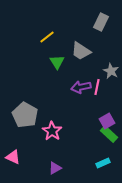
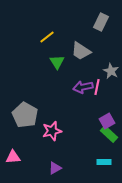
purple arrow: moved 2 px right
pink star: rotated 24 degrees clockwise
pink triangle: rotated 28 degrees counterclockwise
cyan rectangle: moved 1 px right, 1 px up; rotated 24 degrees clockwise
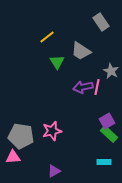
gray rectangle: rotated 60 degrees counterclockwise
gray pentagon: moved 4 px left, 21 px down; rotated 20 degrees counterclockwise
purple triangle: moved 1 px left, 3 px down
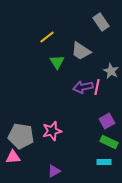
green rectangle: moved 8 px down; rotated 18 degrees counterclockwise
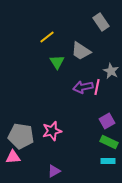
cyan rectangle: moved 4 px right, 1 px up
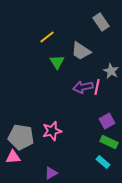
gray pentagon: moved 1 px down
cyan rectangle: moved 5 px left, 1 px down; rotated 40 degrees clockwise
purple triangle: moved 3 px left, 2 px down
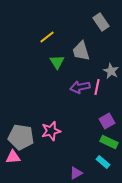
gray trapezoid: rotated 40 degrees clockwise
purple arrow: moved 3 px left
pink star: moved 1 px left
purple triangle: moved 25 px right
